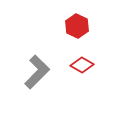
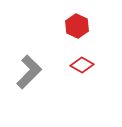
gray L-shape: moved 8 px left
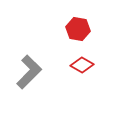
red hexagon: moved 1 px right, 3 px down; rotated 15 degrees counterclockwise
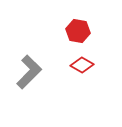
red hexagon: moved 2 px down
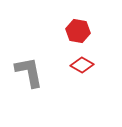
gray L-shape: rotated 56 degrees counterclockwise
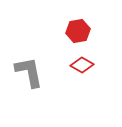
red hexagon: rotated 20 degrees counterclockwise
